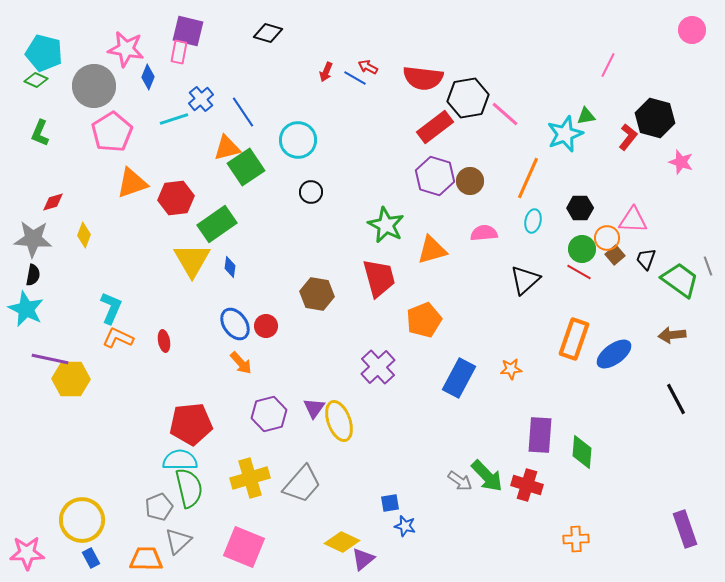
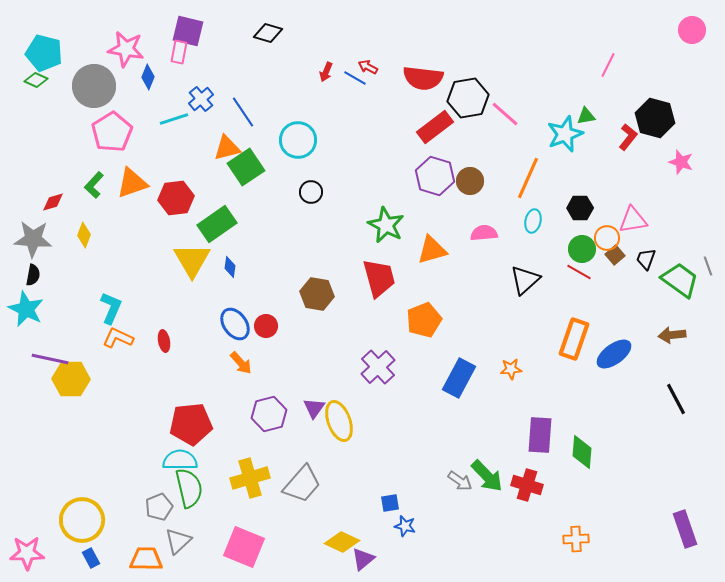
green L-shape at (40, 133): moved 54 px right, 52 px down; rotated 20 degrees clockwise
pink triangle at (633, 220): rotated 12 degrees counterclockwise
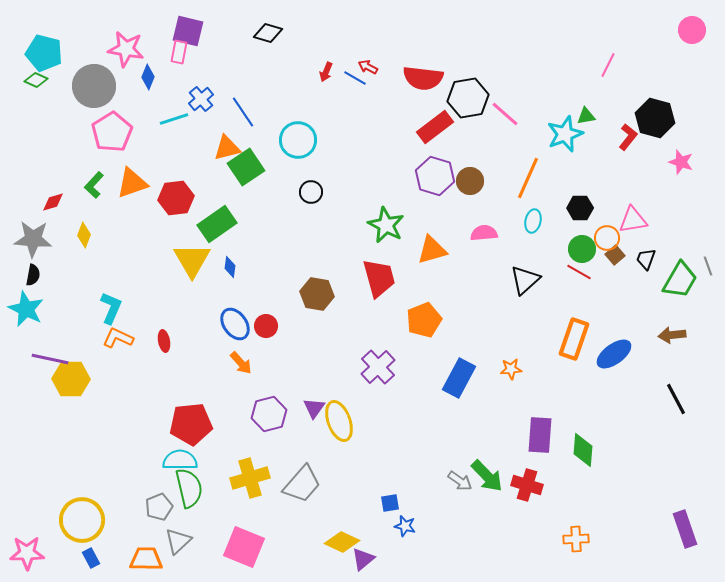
green trapezoid at (680, 280): rotated 84 degrees clockwise
green diamond at (582, 452): moved 1 px right, 2 px up
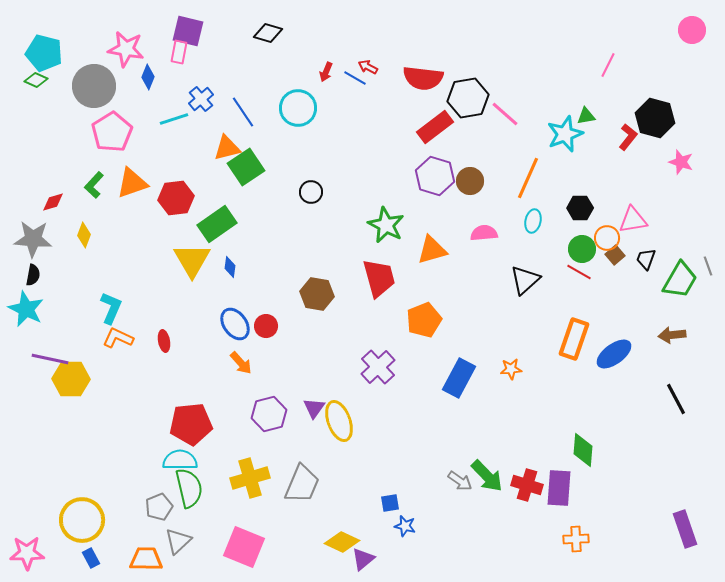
cyan circle at (298, 140): moved 32 px up
purple rectangle at (540, 435): moved 19 px right, 53 px down
gray trapezoid at (302, 484): rotated 18 degrees counterclockwise
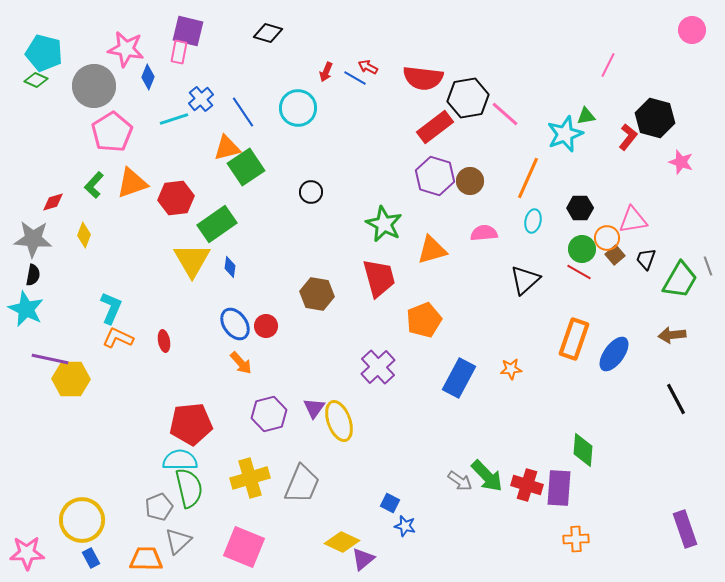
green star at (386, 225): moved 2 px left, 1 px up
blue ellipse at (614, 354): rotated 18 degrees counterclockwise
blue square at (390, 503): rotated 36 degrees clockwise
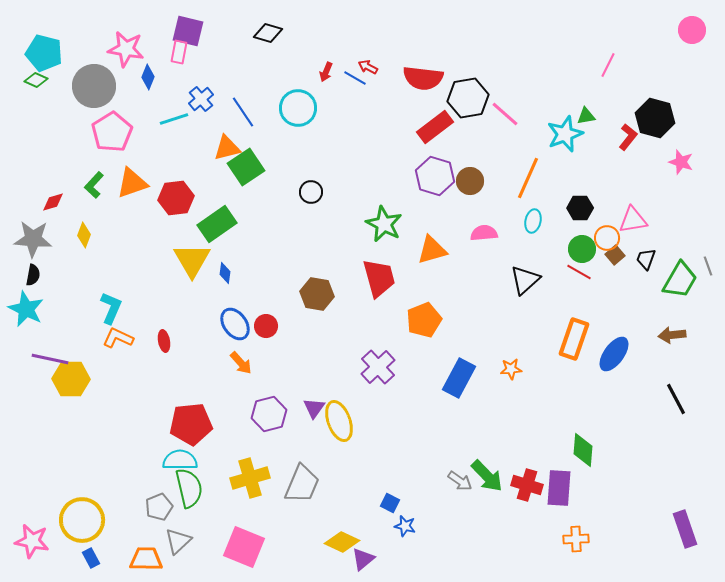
blue diamond at (230, 267): moved 5 px left, 6 px down
pink star at (27, 553): moved 5 px right, 12 px up; rotated 12 degrees clockwise
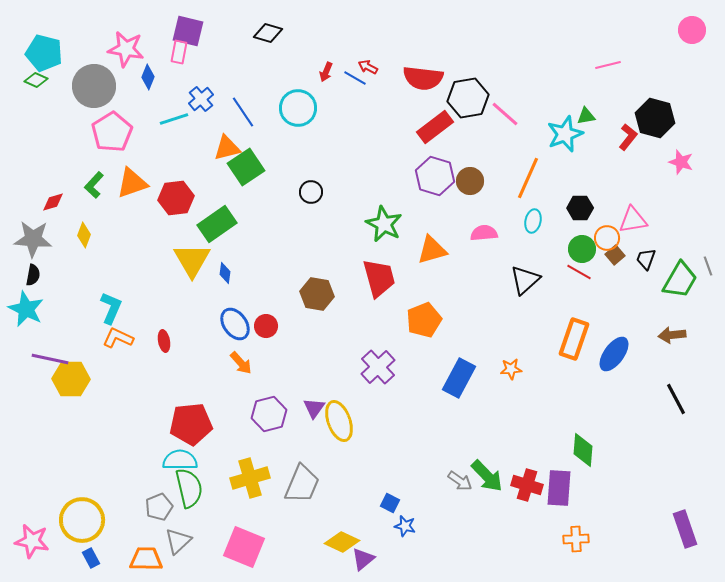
pink line at (608, 65): rotated 50 degrees clockwise
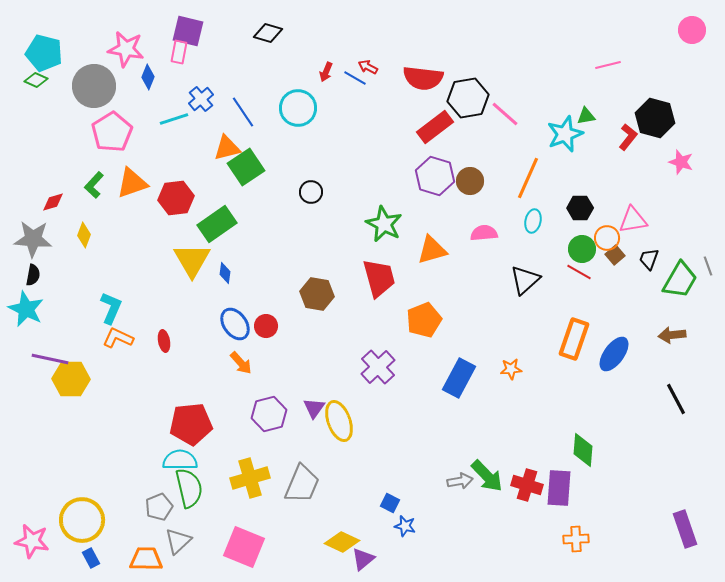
black trapezoid at (646, 259): moved 3 px right
gray arrow at (460, 481): rotated 45 degrees counterclockwise
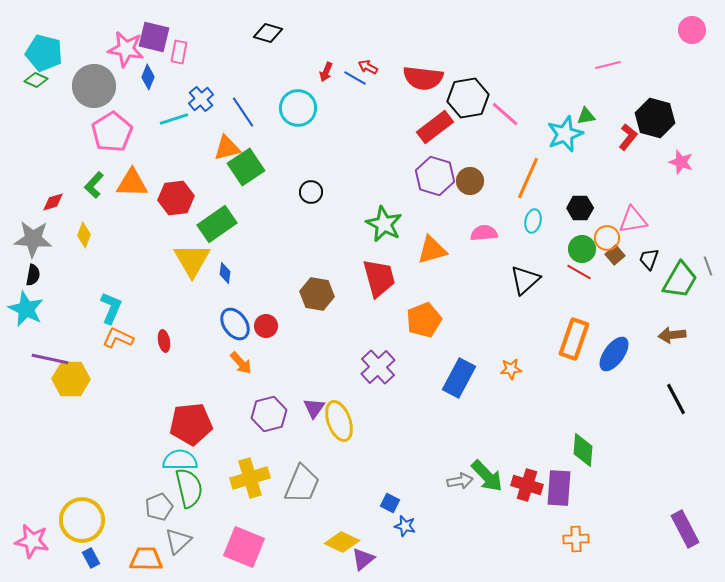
purple square at (188, 31): moved 34 px left, 6 px down
orange triangle at (132, 183): rotated 20 degrees clockwise
purple rectangle at (685, 529): rotated 9 degrees counterclockwise
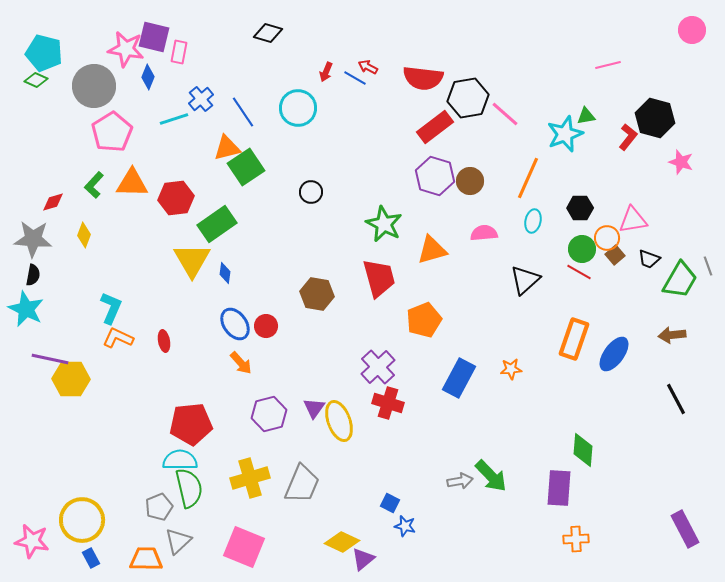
black trapezoid at (649, 259): rotated 90 degrees counterclockwise
green arrow at (487, 476): moved 4 px right
red cross at (527, 485): moved 139 px left, 82 px up
